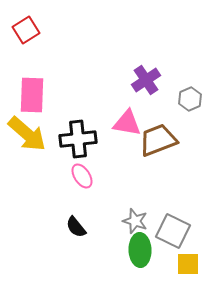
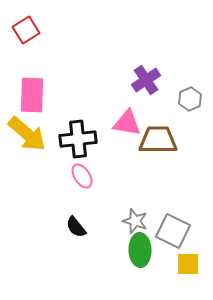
brown trapezoid: rotated 21 degrees clockwise
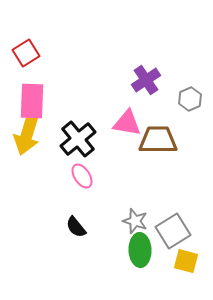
red square: moved 23 px down
pink rectangle: moved 6 px down
yellow arrow: rotated 66 degrees clockwise
black cross: rotated 33 degrees counterclockwise
gray square: rotated 32 degrees clockwise
yellow square: moved 2 px left, 3 px up; rotated 15 degrees clockwise
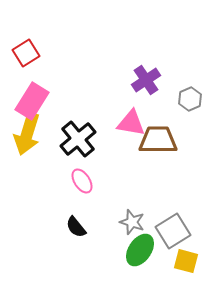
pink rectangle: rotated 30 degrees clockwise
pink triangle: moved 4 px right
pink ellipse: moved 5 px down
gray star: moved 3 px left, 1 px down
green ellipse: rotated 36 degrees clockwise
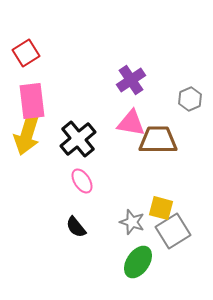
purple cross: moved 15 px left
pink rectangle: rotated 39 degrees counterclockwise
green ellipse: moved 2 px left, 12 px down
yellow square: moved 25 px left, 53 px up
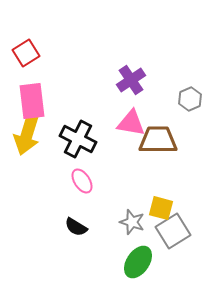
black cross: rotated 24 degrees counterclockwise
black semicircle: rotated 20 degrees counterclockwise
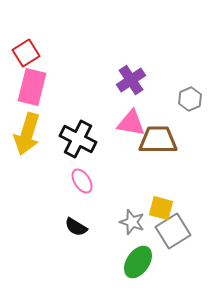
pink rectangle: moved 14 px up; rotated 21 degrees clockwise
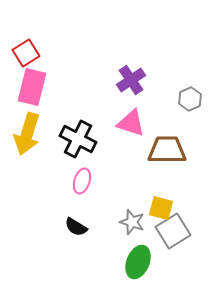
pink triangle: rotated 8 degrees clockwise
brown trapezoid: moved 9 px right, 10 px down
pink ellipse: rotated 50 degrees clockwise
green ellipse: rotated 12 degrees counterclockwise
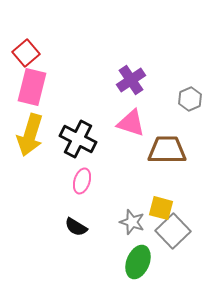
red square: rotated 8 degrees counterclockwise
yellow arrow: moved 3 px right, 1 px down
gray square: rotated 12 degrees counterclockwise
